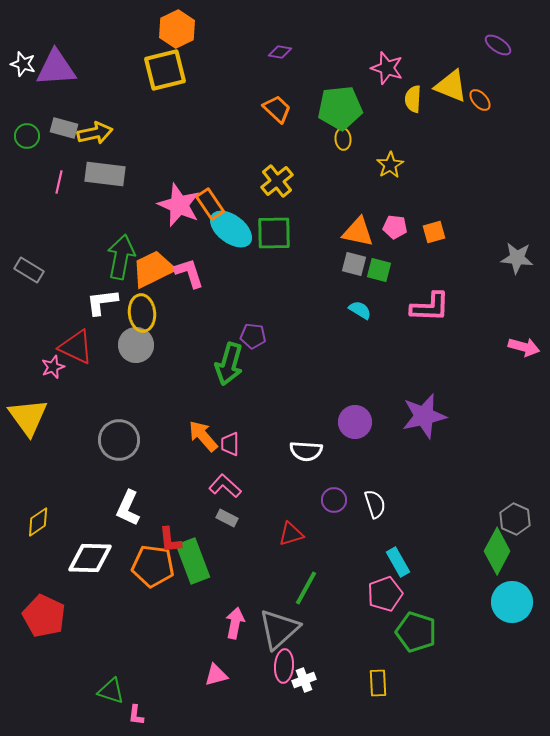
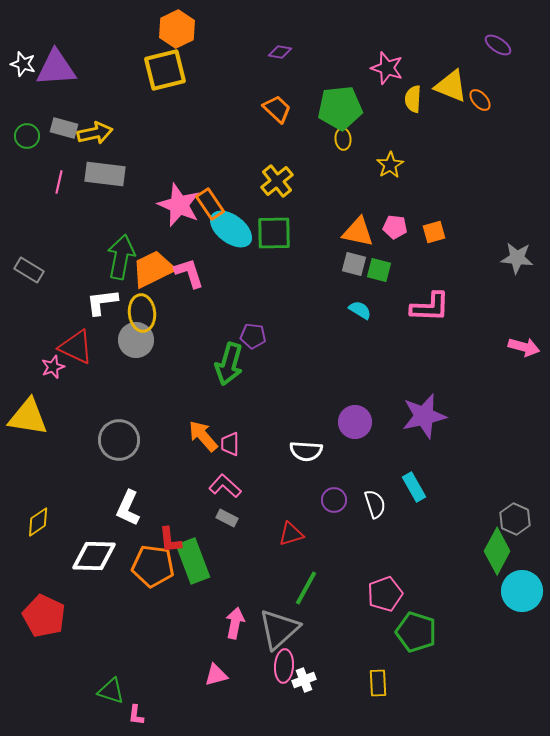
gray circle at (136, 345): moved 5 px up
yellow triangle at (28, 417): rotated 45 degrees counterclockwise
white diamond at (90, 558): moved 4 px right, 2 px up
cyan rectangle at (398, 562): moved 16 px right, 75 px up
cyan circle at (512, 602): moved 10 px right, 11 px up
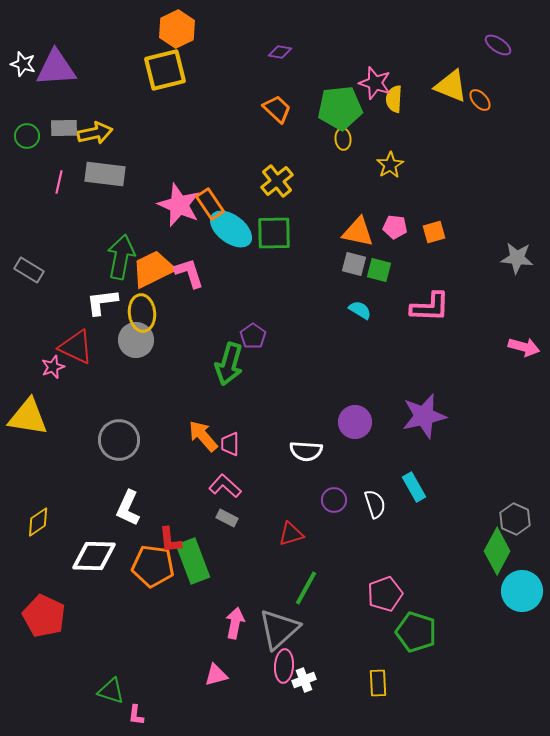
pink star at (387, 68): moved 12 px left, 15 px down
yellow semicircle at (413, 99): moved 19 px left
gray rectangle at (64, 128): rotated 16 degrees counterclockwise
purple pentagon at (253, 336): rotated 30 degrees clockwise
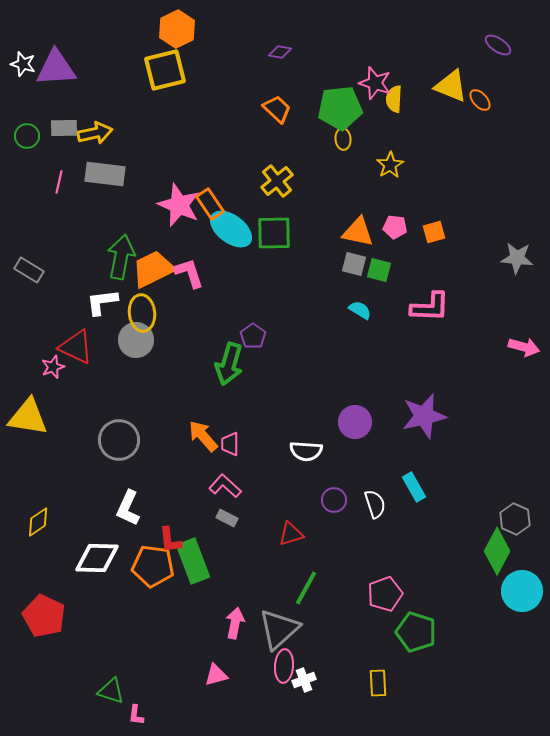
white diamond at (94, 556): moved 3 px right, 2 px down
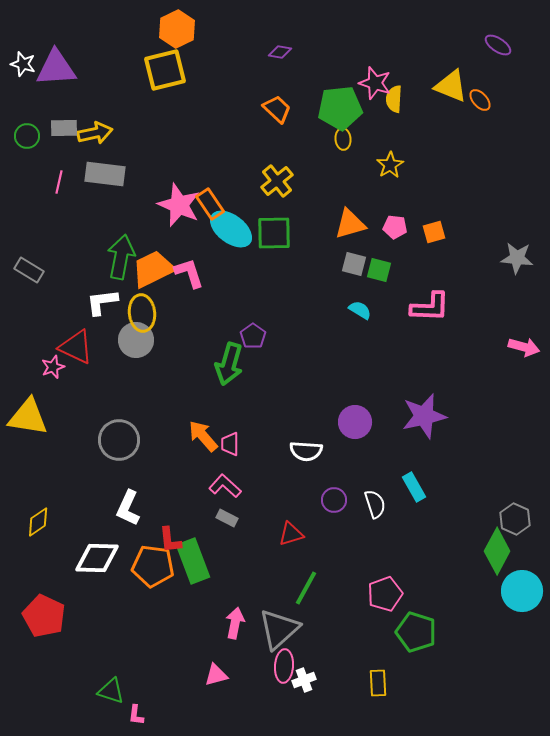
orange triangle at (358, 232): moved 8 px left, 8 px up; rotated 28 degrees counterclockwise
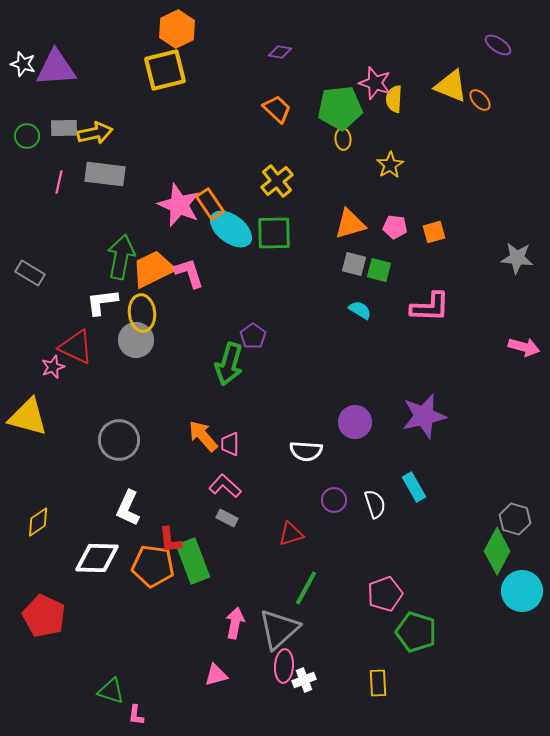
gray rectangle at (29, 270): moved 1 px right, 3 px down
yellow triangle at (28, 417): rotated 6 degrees clockwise
gray hexagon at (515, 519): rotated 8 degrees counterclockwise
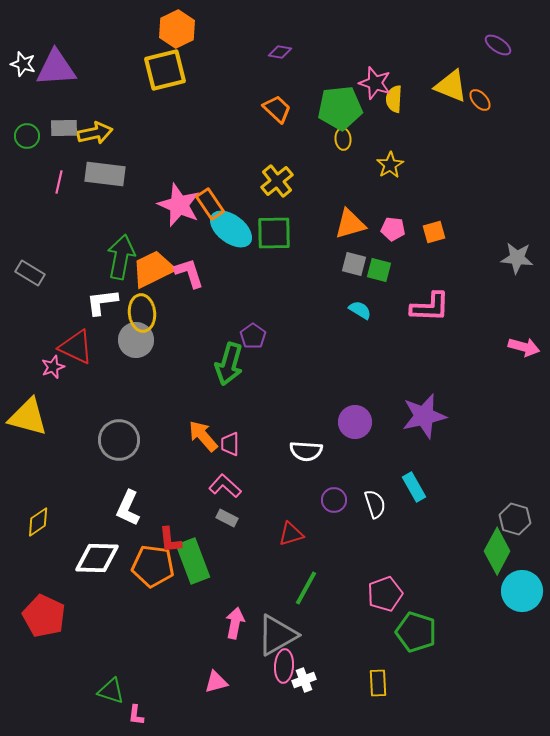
pink pentagon at (395, 227): moved 2 px left, 2 px down
gray triangle at (279, 629): moved 2 px left, 6 px down; rotated 12 degrees clockwise
pink triangle at (216, 675): moved 7 px down
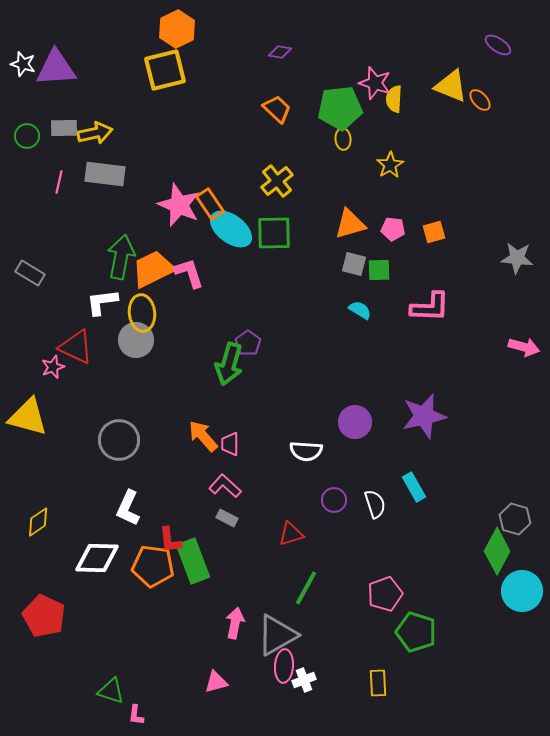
green square at (379, 270): rotated 15 degrees counterclockwise
purple pentagon at (253, 336): moved 5 px left, 7 px down
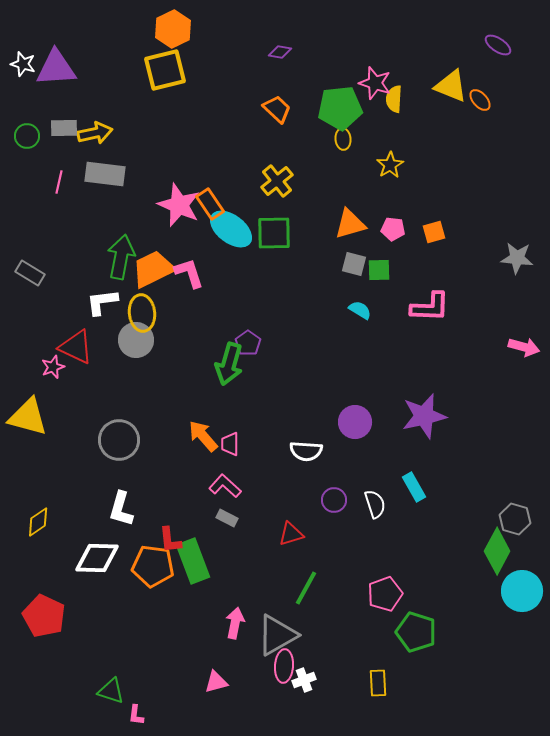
orange hexagon at (177, 29): moved 4 px left
white L-shape at (128, 508): moved 7 px left, 1 px down; rotated 9 degrees counterclockwise
